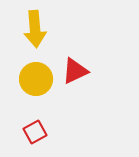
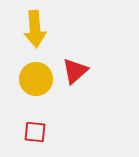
red triangle: rotated 16 degrees counterclockwise
red square: rotated 35 degrees clockwise
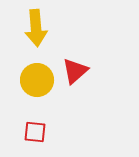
yellow arrow: moved 1 px right, 1 px up
yellow circle: moved 1 px right, 1 px down
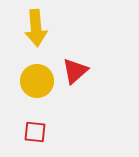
yellow circle: moved 1 px down
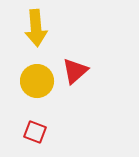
red square: rotated 15 degrees clockwise
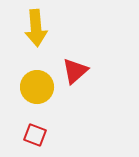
yellow circle: moved 6 px down
red square: moved 3 px down
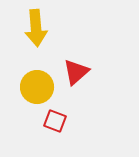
red triangle: moved 1 px right, 1 px down
red square: moved 20 px right, 14 px up
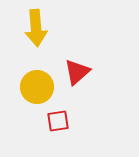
red triangle: moved 1 px right
red square: moved 3 px right; rotated 30 degrees counterclockwise
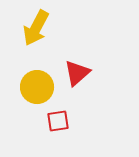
yellow arrow: rotated 33 degrees clockwise
red triangle: moved 1 px down
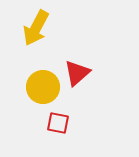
yellow circle: moved 6 px right
red square: moved 2 px down; rotated 20 degrees clockwise
